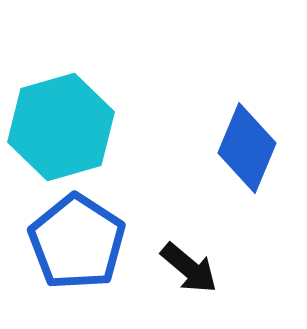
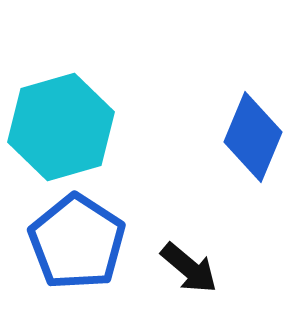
blue diamond: moved 6 px right, 11 px up
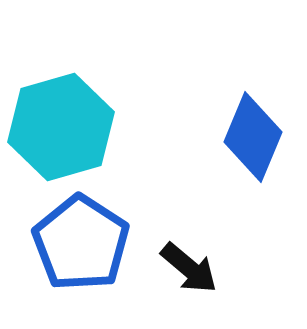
blue pentagon: moved 4 px right, 1 px down
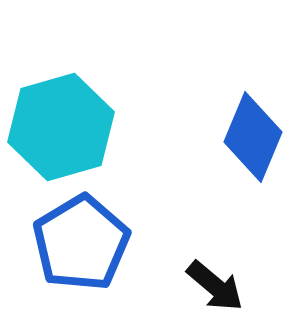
blue pentagon: rotated 8 degrees clockwise
black arrow: moved 26 px right, 18 px down
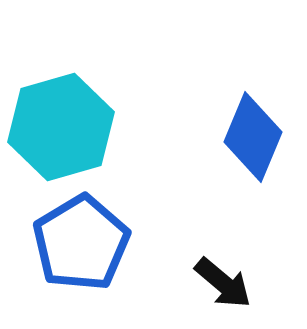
black arrow: moved 8 px right, 3 px up
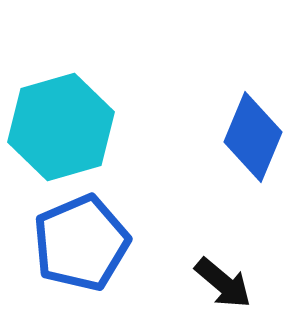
blue pentagon: rotated 8 degrees clockwise
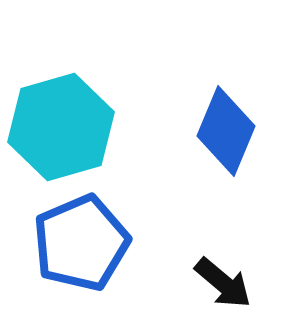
blue diamond: moved 27 px left, 6 px up
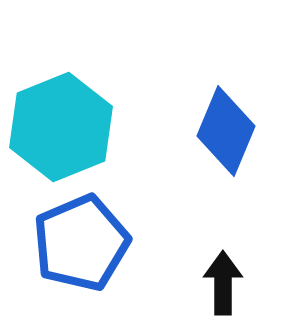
cyan hexagon: rotated 6 degrees counterclockwise
black arrow: rotated 130 degrees counterclockwise
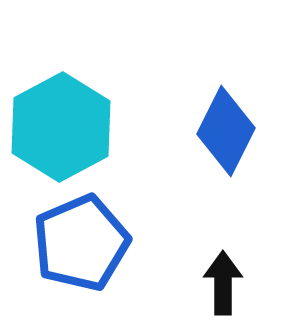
cyan hexagon: rotated 6 degrees counterclockwise
blue diamond: rotated 4 degrees clockwise
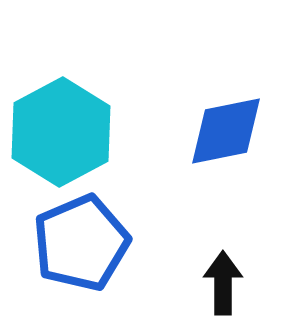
cyan hexagon: moved 5 px down
blue diamond: rotated 52 degrees clockwise
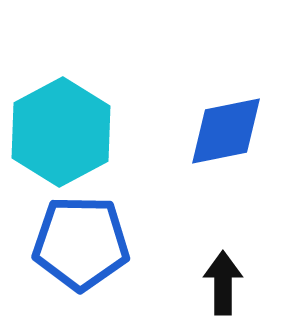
blue pentagon: rotated 24 degrees clockwise
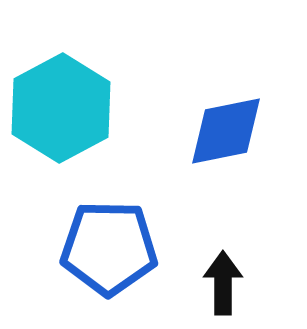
cyan hexagon: moved 24 px up
blue pentagon: moved 28 px right, 5 px down
